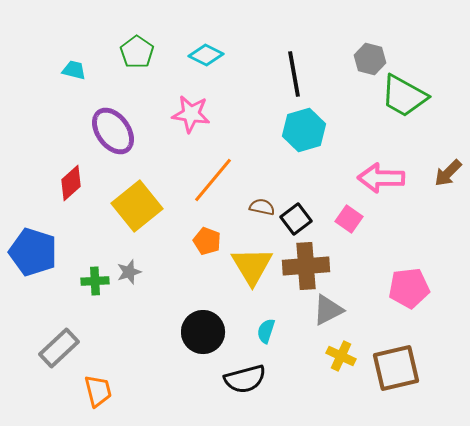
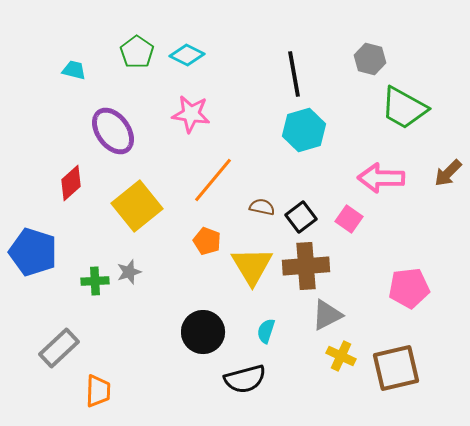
cyan diamond: moved 19 px left
green trapezoid: moved 12 px down
black square: moved 5 px right, 2 px up
gray triangle: moved 1 px left, 5 px down
orange trapezoid: rotated 16 degrees clockwise
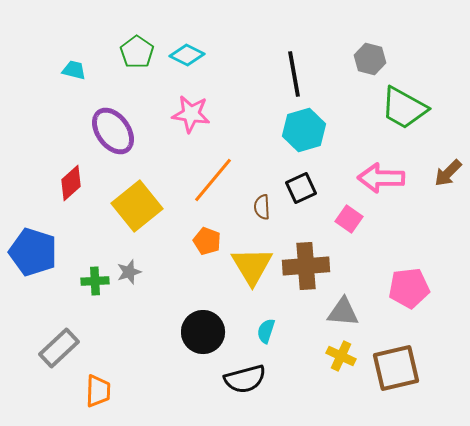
brown semicircle: rotated 105 degrees counterclockwise
black square: moved 29 px up; rotated 12 degrees clockwise
gray triangle: moved 16 px right, 3 px up; rotated 32 degrees clockwise
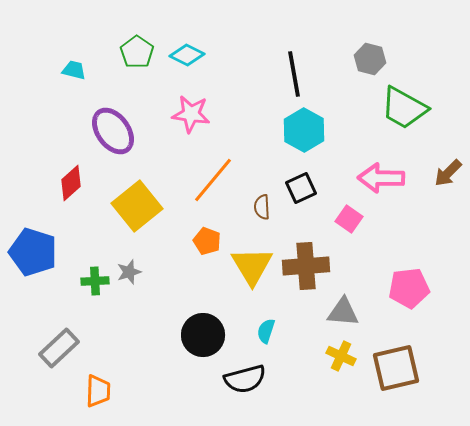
cyan hexagon: rotated 15 degrees counterclockwise
black circle: moved 3 px down
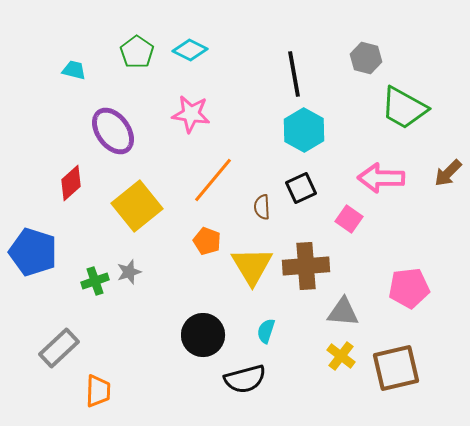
cyan diamond: moved 3 px right, 5 px up
gray hexagon: moved 4 px left, 1 px up
green cross: rotated 16 degrees counterclockwise
yellow cross: rotated 12 degrees clockwise
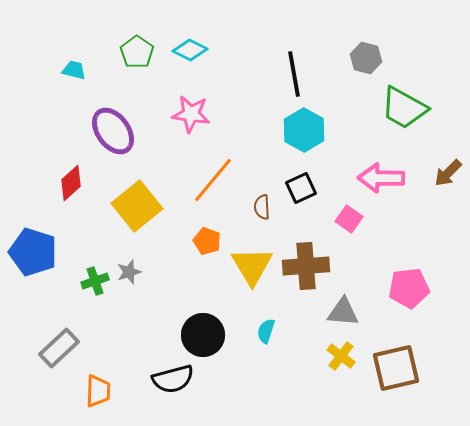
black semicircle: moved 72 px left
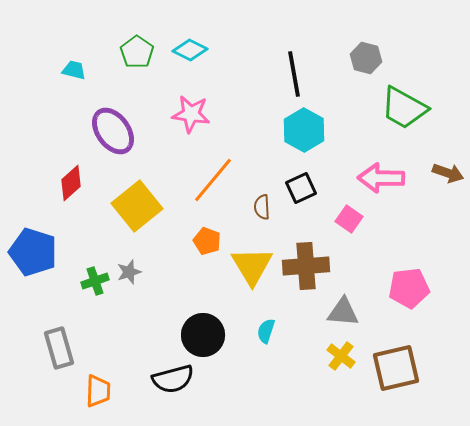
brown arrow: rotated 116 degrees counterclockwise
gray rectangle: rotated 63 degrees counterclockwise
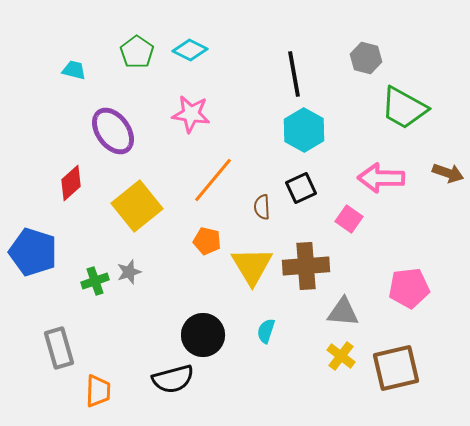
orange pentagon: rotated 8 degrees counterclockwise
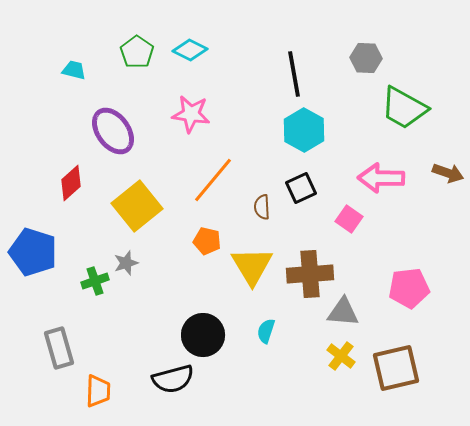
gray hexagon: rotated 12 degrees counterclockwise
brown cross: moved 4 px right, 8 px down
gray star: moved 3 px left, 9 px up
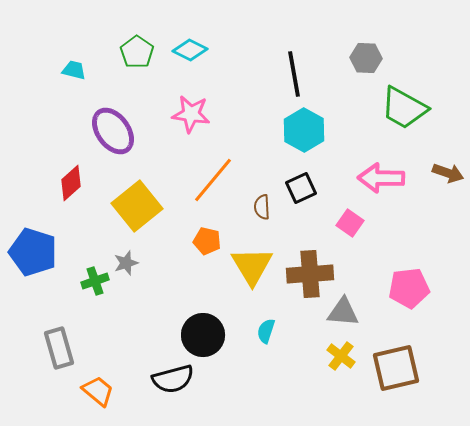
pink square: moved 1 px right, 4 px down
orange trapezoid: rotated 52 degrees counterclockwise
